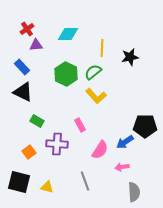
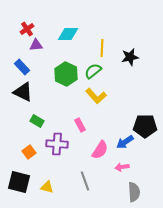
green semicircle: moved 1 px up
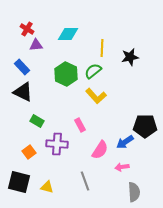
red cross: rotated 24 degrees counterclockwise
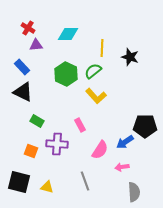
red cross: moved 1 px right, 1 px up
black star: rotated 30 degrees clockwise
orange square: moved 2 px right, 1 px up; rotated 32 degrees counterclockwise
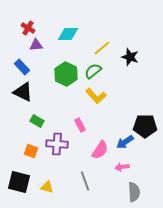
yellow line: rotated 48 degrees clockwise
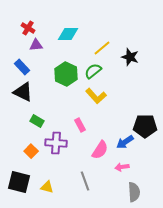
purple cross: moved 1 px left, 1 px up
orange square: rotated 24 degrees clockwise
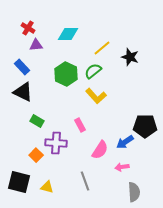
orange square: moved 5 px right, 4 px down
